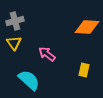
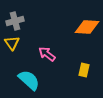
yellow triangle: moved 2 px left
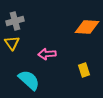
pink arrow: rotated 42 degrees counterclockwise
yellow rectangle: rotated 32 degrees counterclockwise
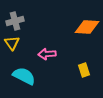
cyan semicircle: moved 5 px left, 4 px up; rotated 15 degrees counterclockwise
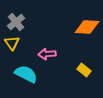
gray cross: moved 1 px right, 1 px down; rotated 24 degrees counterclockwise
yellow rectangle: rotated 32 degrees counterclockwise
cyan semicircle: moved 2 px right, 2 px up
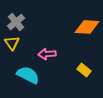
cyan semicircle: moved 2 px right, 1 px down
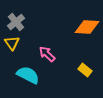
pink arrow: rotated 48 degrees clockwise
yellow rectangle: moved 1 px right
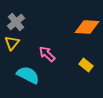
yellow triangle: rotated 14 degrees clockwise
yellow rectangle: moved 1 px right, 5 px up
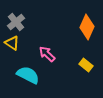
orange diamond: rotated 70 degrees counterclockwise
yellow triangle: rotated 35 degrees counterclockwise
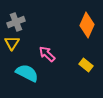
gray cross: rotated 18 degrees clockwise
orange diamond: moved 2 px up
yellow triangle: rotated 28 degrees clockwise
cyan semicircle: moved 1 px left, 2 px up
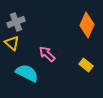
yellow triangle: rotated 21 degrees counterclockwise
